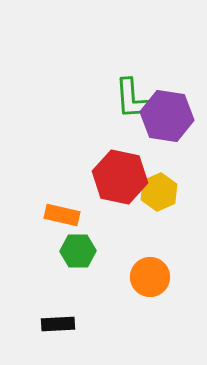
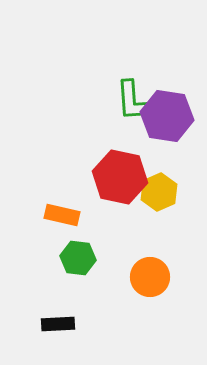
green L-shape: moved 1 px right, 2 px down
green hexagon: moved 7 px down; rotated 8 degrees clockwise
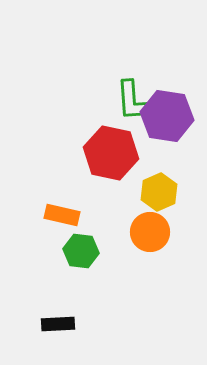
red hexagon: moved 9 px left, 24 px up
green hexagon: moved 3 px right, 7 px up
orange circle: moved 45 px up
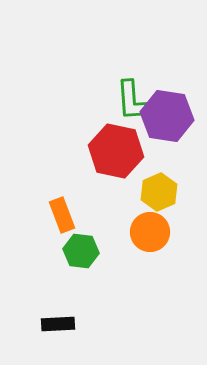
red hexagon: moved 5 px right, 2 px up
orange rectangle: rotated 56 degrees clockwise
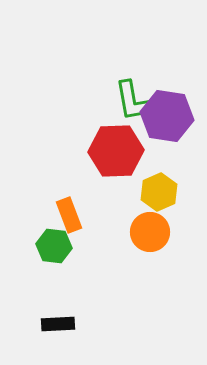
green L-shape: rotated 6 degrees counterclockwise
red hexagon: rotated 14 degrees counterclockwise
orange rectangle: moved 7 px right
green hexagon: moved 27 px left, 5 px up
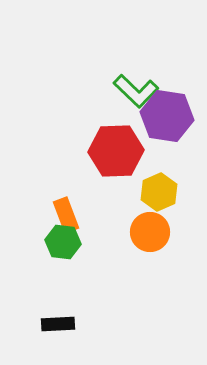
green L-shape: moved 3 px right, 10 px up; rotated 36 degrees counterclockwise
orange rectangle: moved 3 px left
green hexagon: moved 9 px right, 4 px up
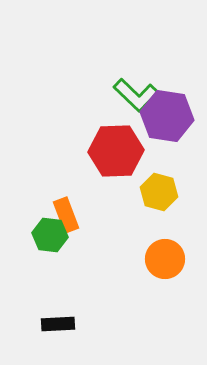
green L-shape: moved 4 px down
yellow hexagon: rotated 21 degrees counterclockwise
orange circle: moved 15 px right, 27 px down
green hexagon: moved 13 px left, 7 px up
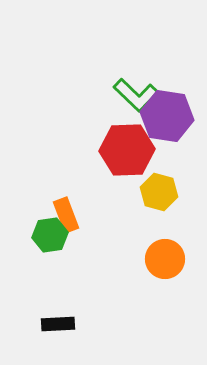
red hexagon: moved 11 px right, 1 px up
green hexagon: rotated 16 degrees counterclockwise
